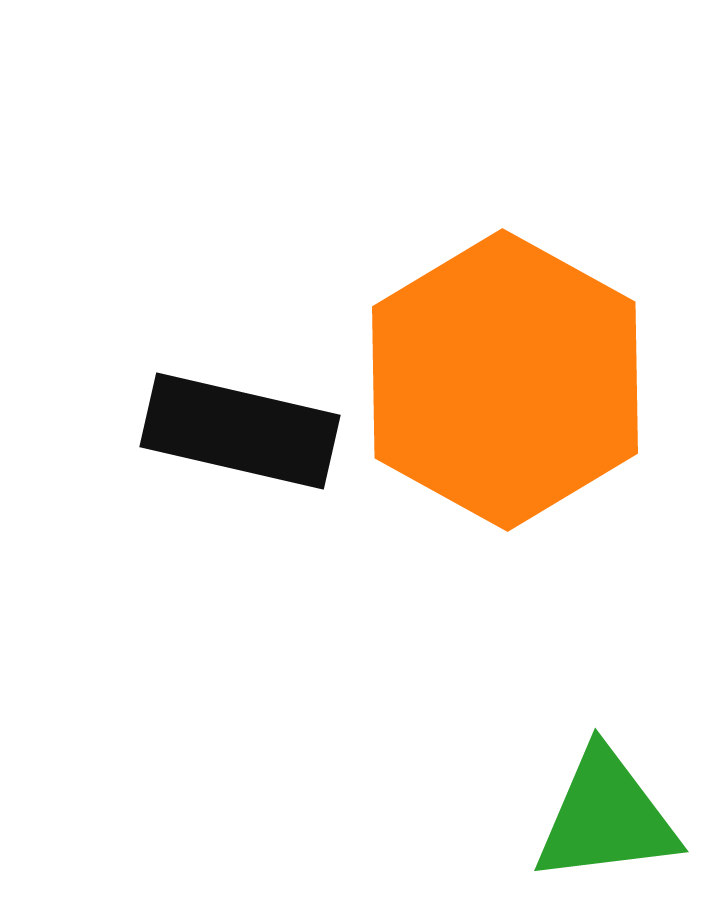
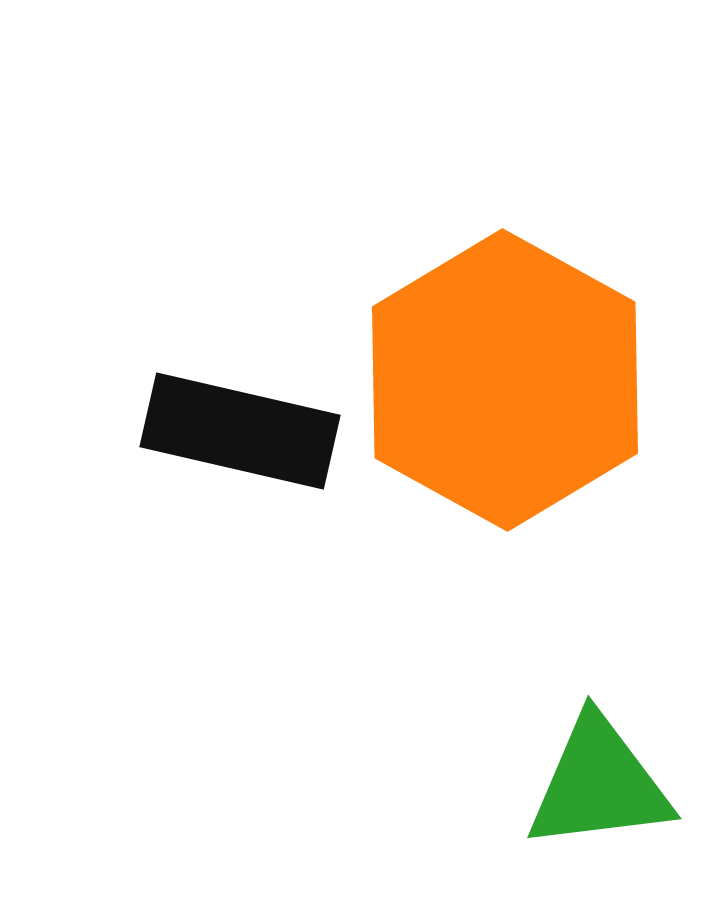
green triangle: moved 7 px left, 33 px up
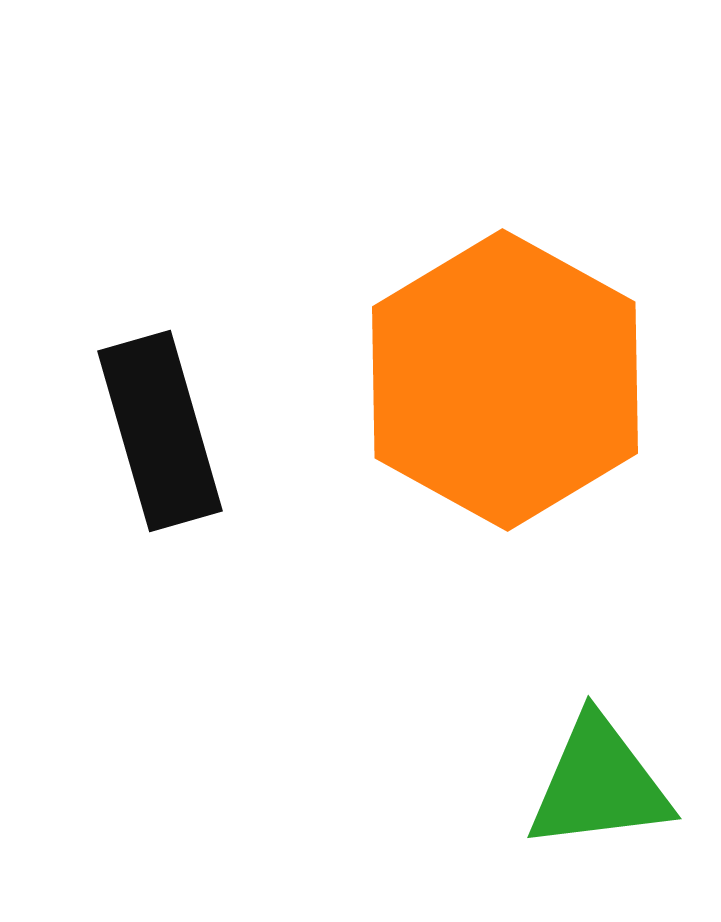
black rectangle: moved 80 px left; rotated 61 degrees clockwise
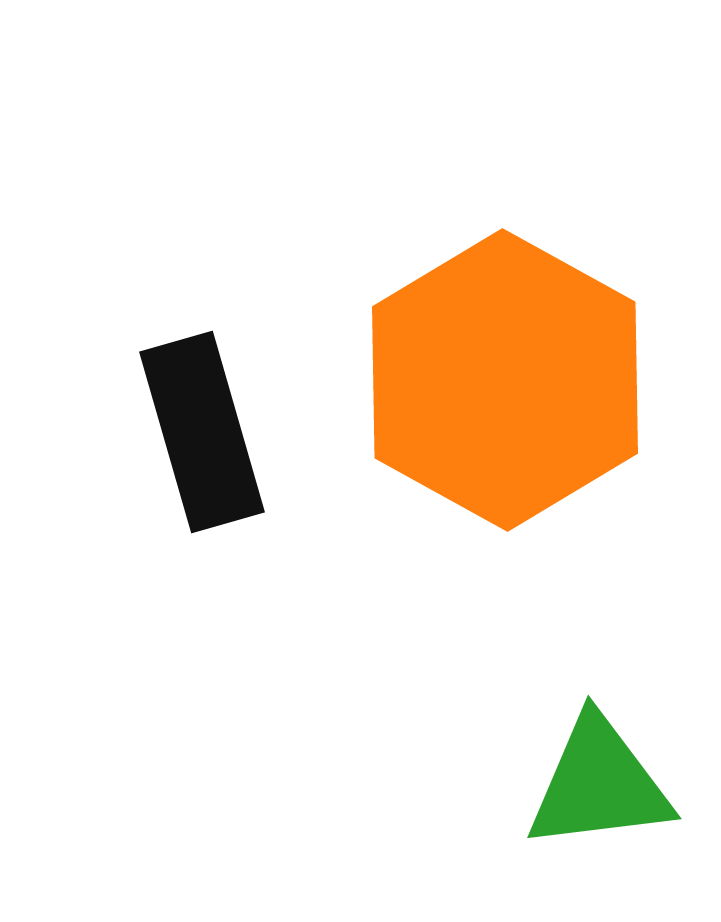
black rectangle: moved 42 px right, 1 px down
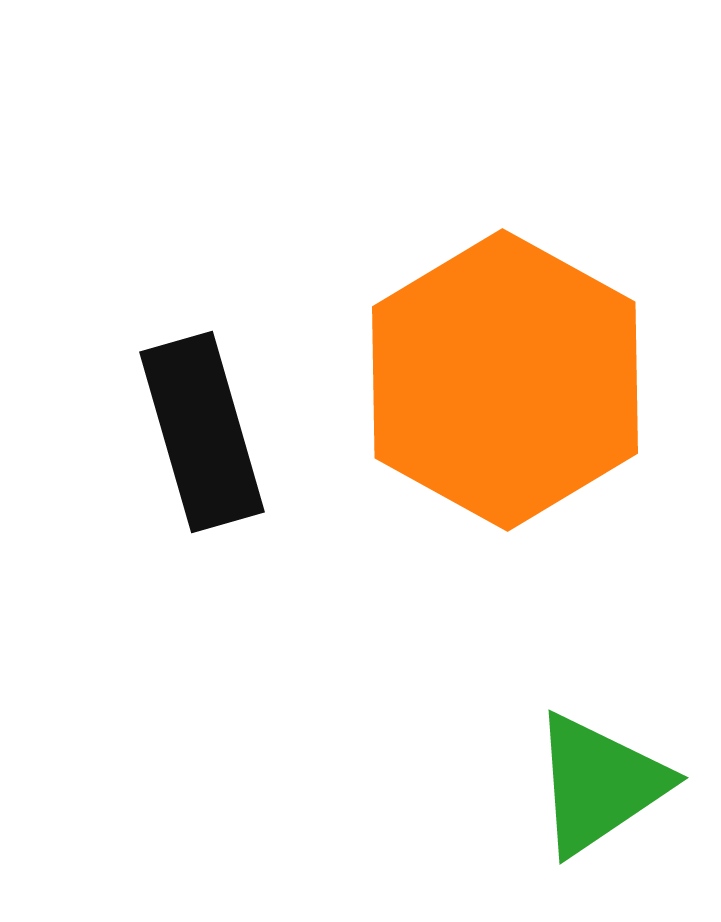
green triangle: rotated 27 degrees counterclockwise
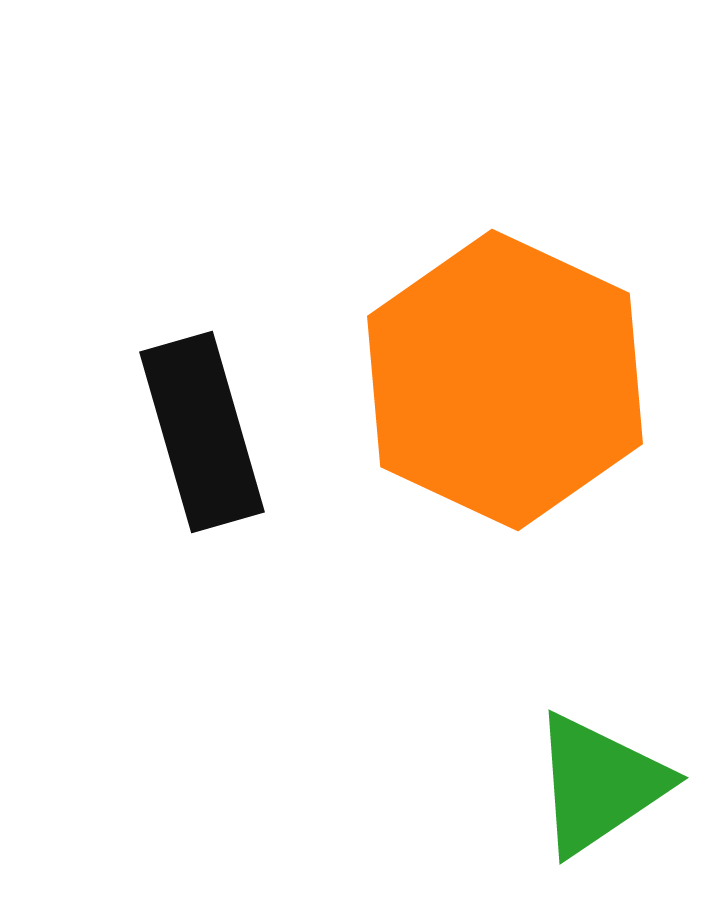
orange hexagon: rotated 4 degrees counterclockwise
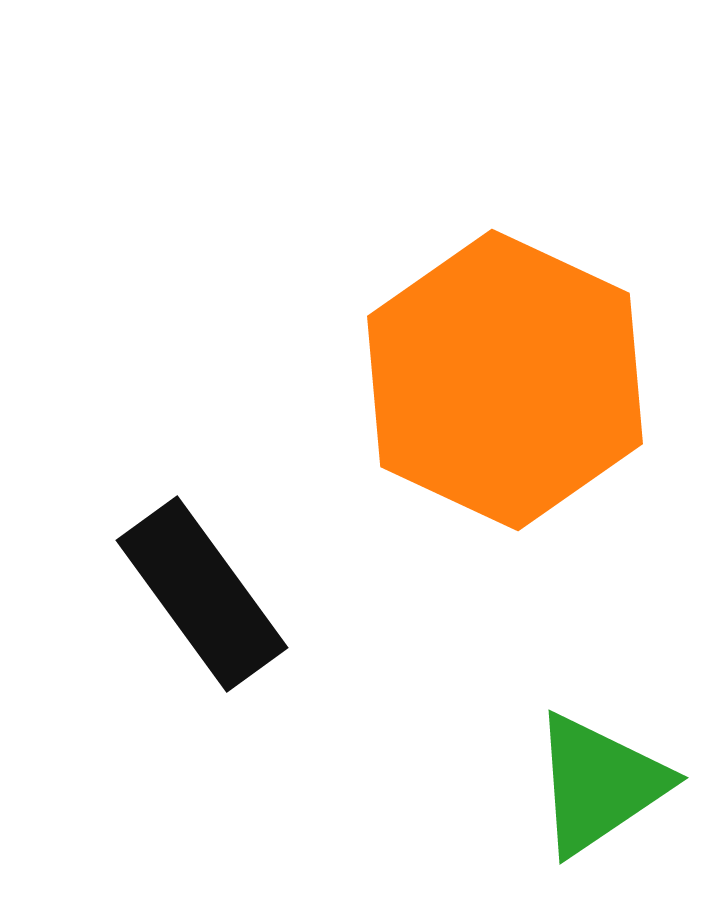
black rectangle: moved 162 px down; rotated 20 degrees counterclockwise
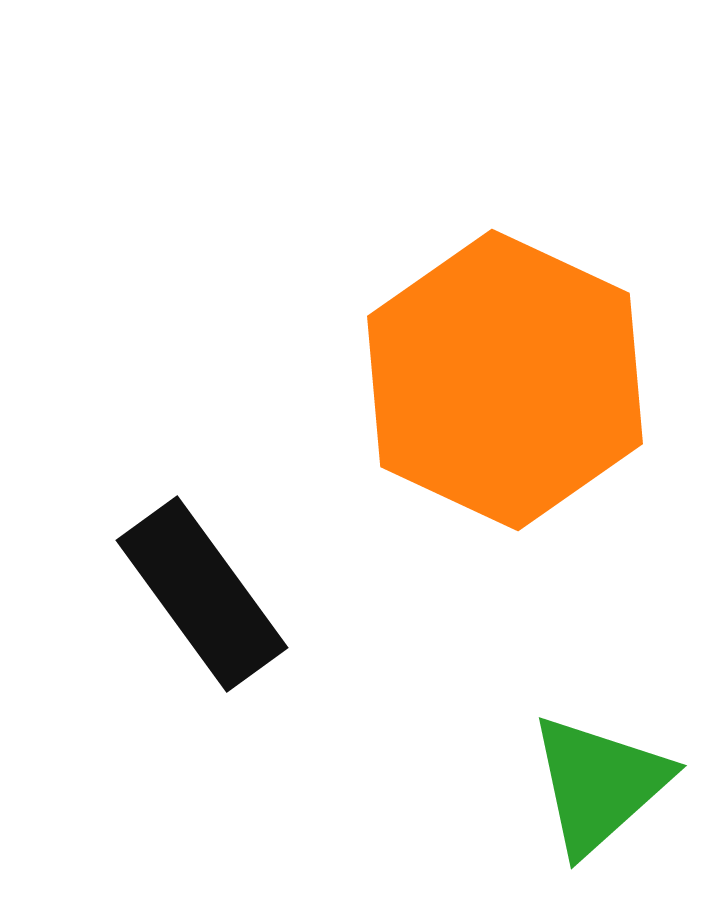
green triangle: rotated 8 degrees counterclockwise
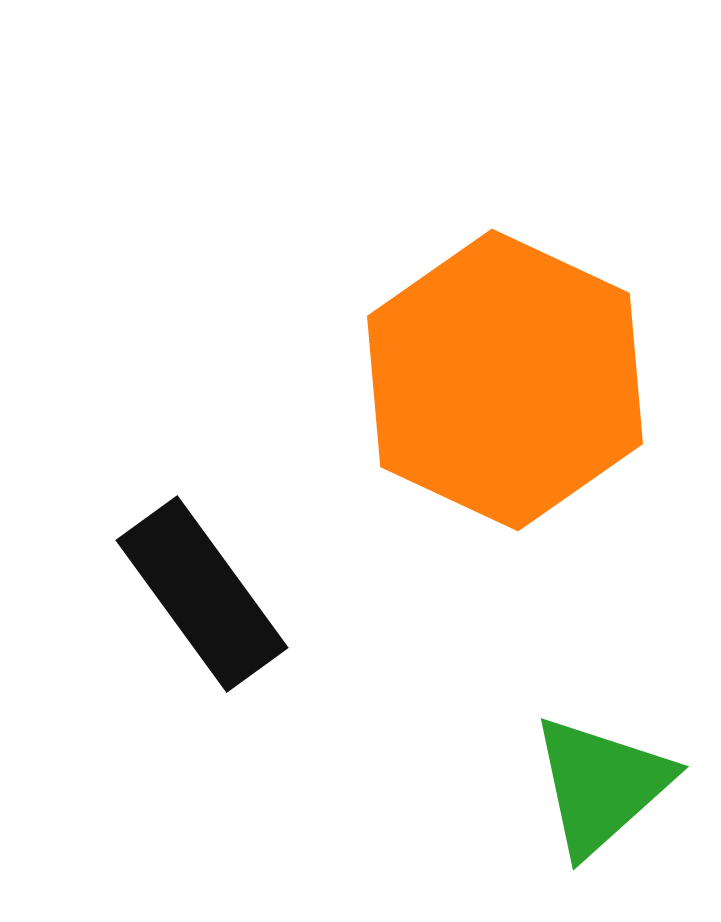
green triangle: moved 2 px right, 1 px down
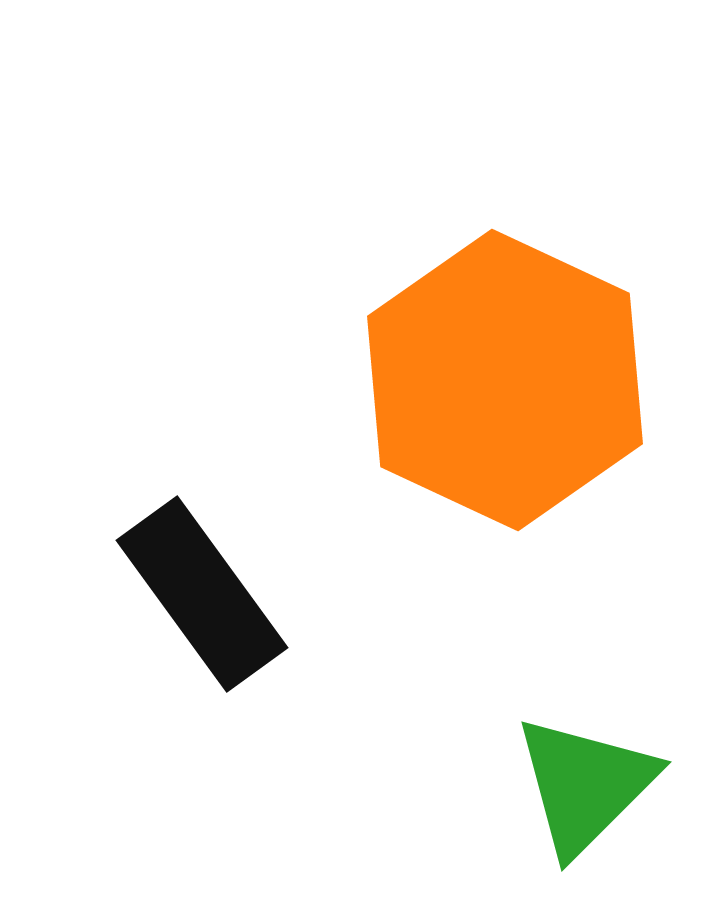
green triangle: moved 16 px left; rotated 3 degrees counterclockwise
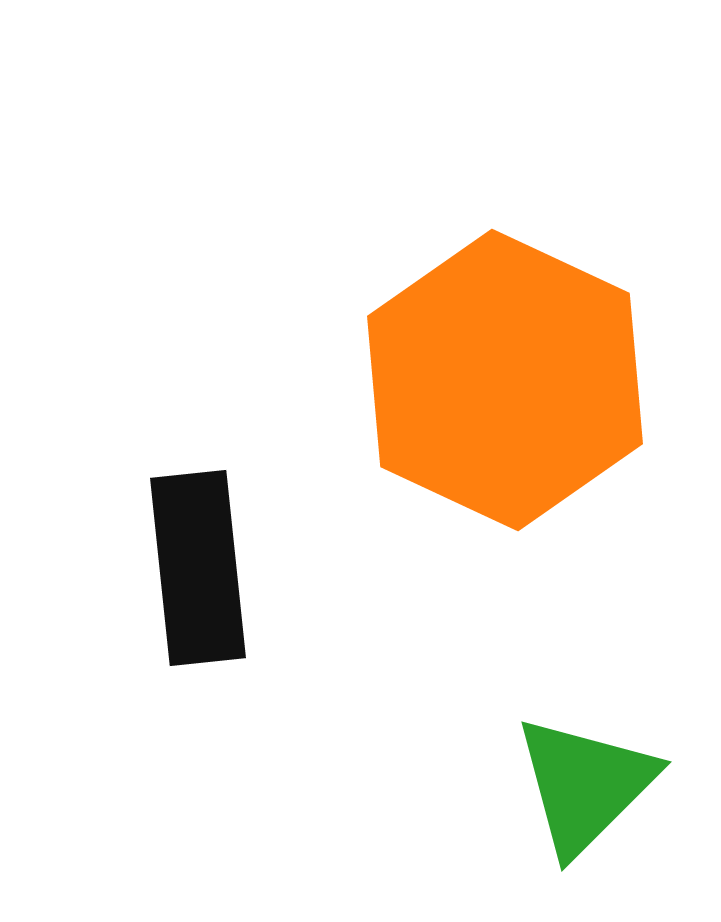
black rectangle: moved 4 px left, 26 px up; rotated 30 degrees clockwise
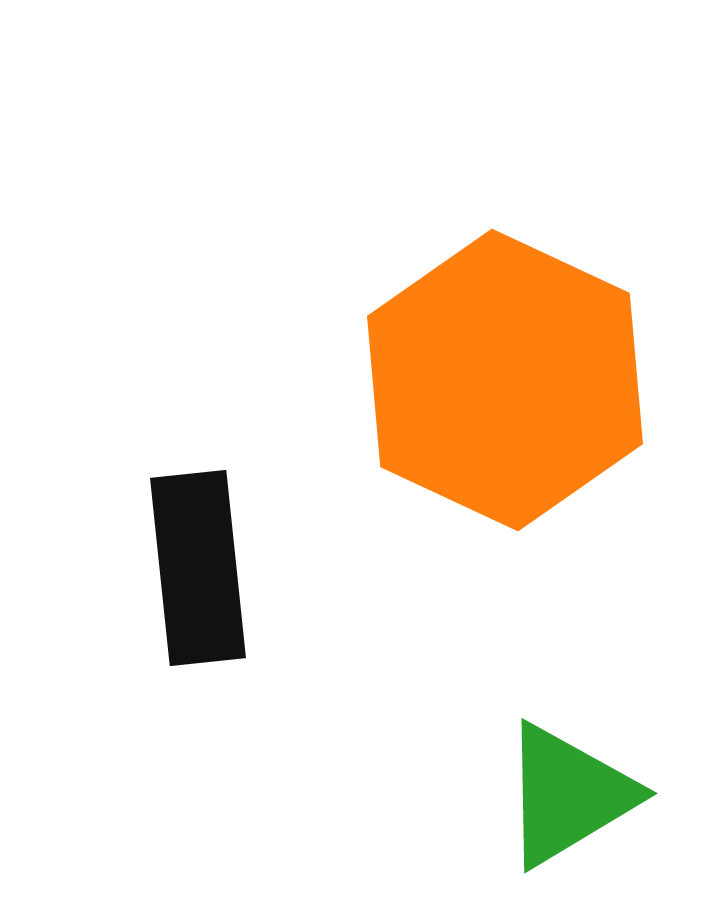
green triangle: moved 17 px left, 10 px down; rotated 14 degrees clockwise
